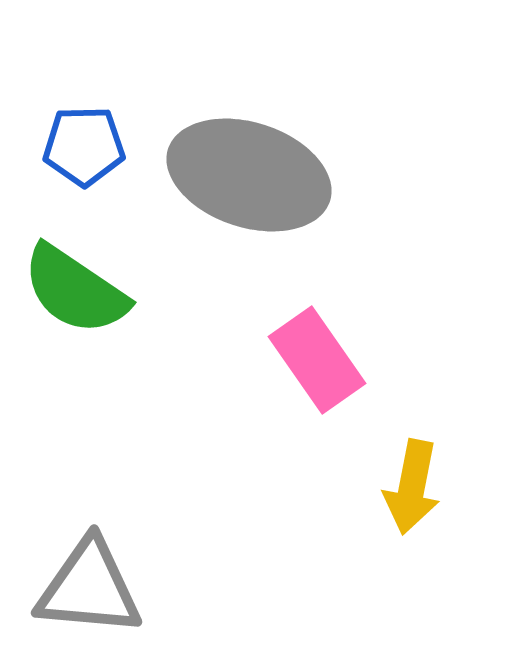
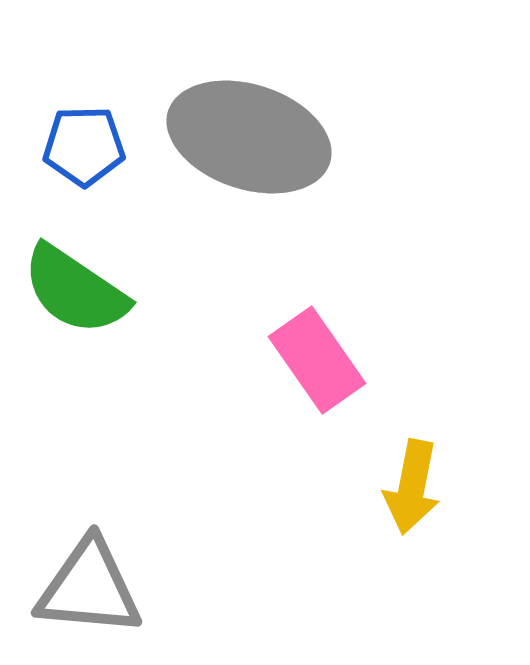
gray ellipse: moved 38 px up
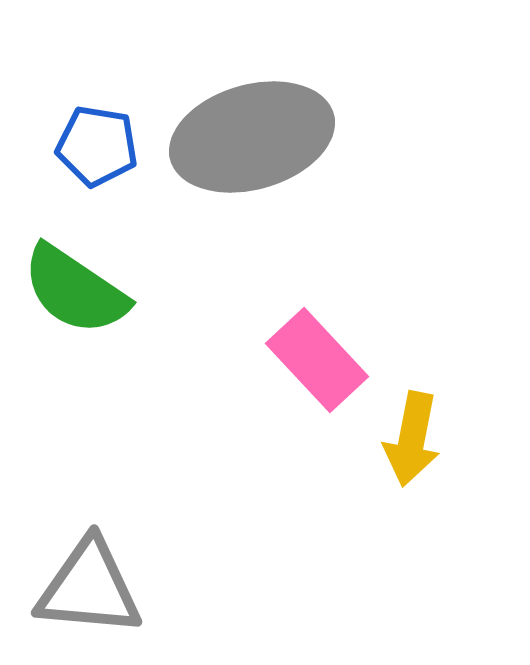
gray ellipse: moved 3 px right; rotated 34 degrees counterclockwise
blue pentagon: moved 13 px right; rotated 10 degrees clockwise
pink rectangle: rotated 8 degrees counterclockwise
yellow arrow: moved 48 px up
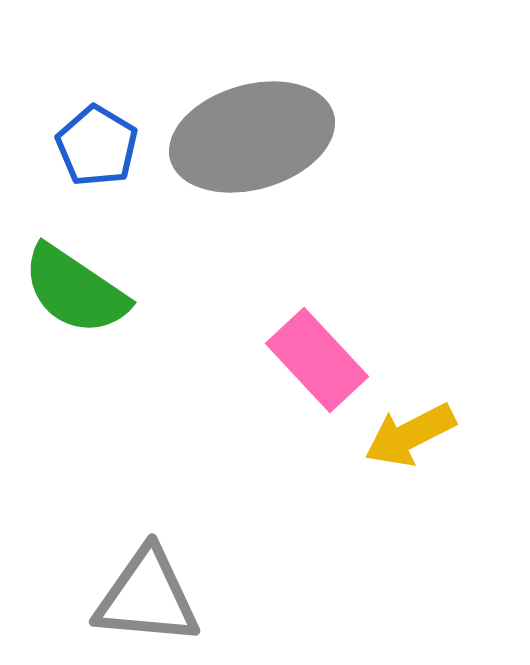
blue pentagon: rotated 22 degrees clockwise
yellow arrow: moved 2 px left, 4 px up; rotated 52 degrees clockwise
gray triangle: moved 58 px right, 9 px down
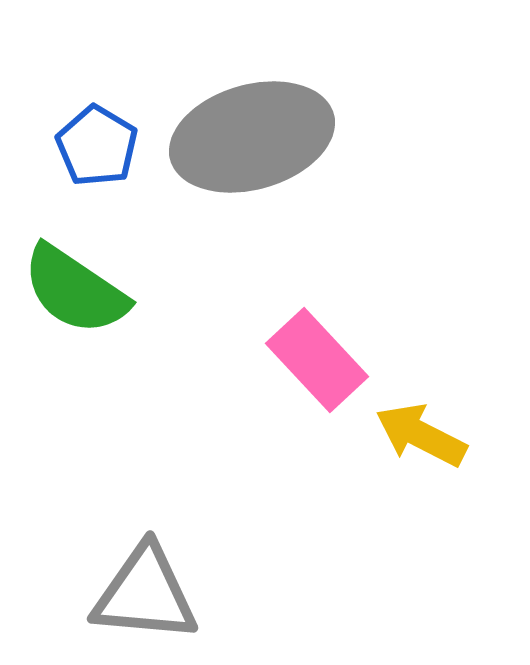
yellow arrow: moved 11 px right; rotated 54 degrees clockwise
gray triangle: moved 2 px left, 3 px up
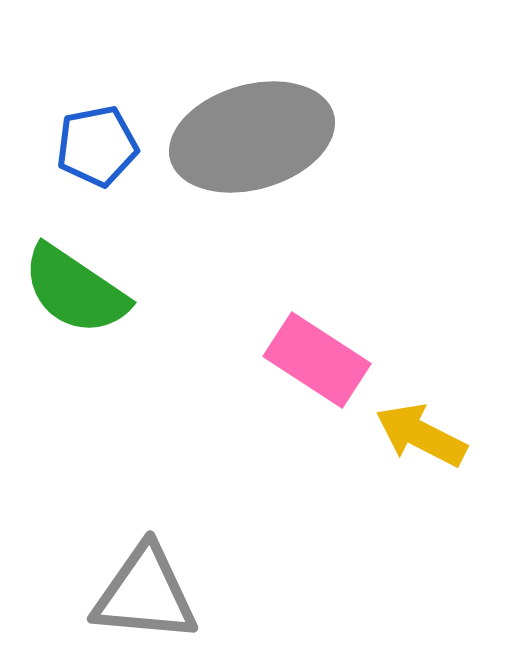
blue pentagon: rotated 30 degrees clockwise
pink rectangle: rotated 14 degrees counterclockwise
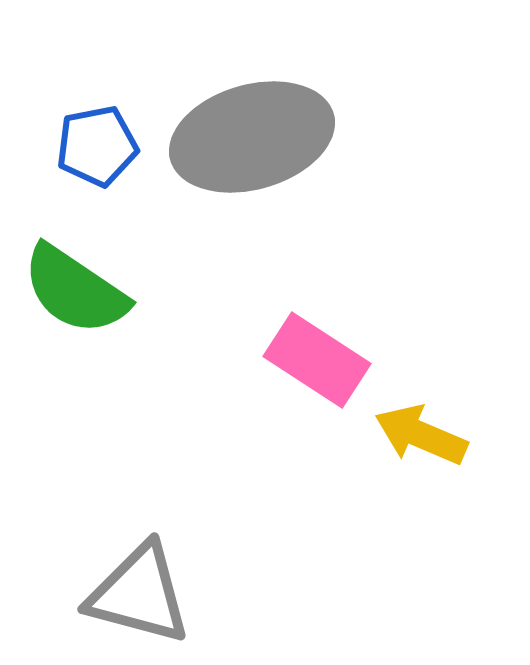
yellow arrow: rotated 4 degrees counterclockwise
gray triangle: moved 6 px left; rotated 10 degrees clockwise
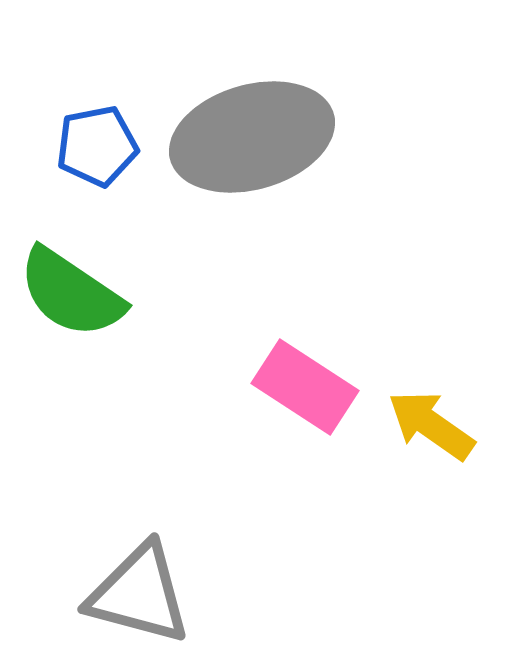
green semicircle: moved 4 px left, 3 px down
pink rectangle: moved 12 px left, 27 px down
yellow arrow: moved 10 px right, 10 px up; rotated 12 degrees clockwise
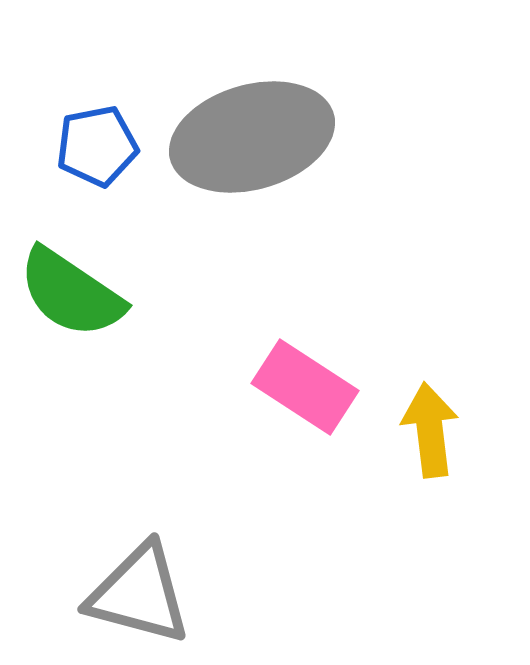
yellow arrow: moved 1 px left, 5 px down; rotated 48 degrees clockwise
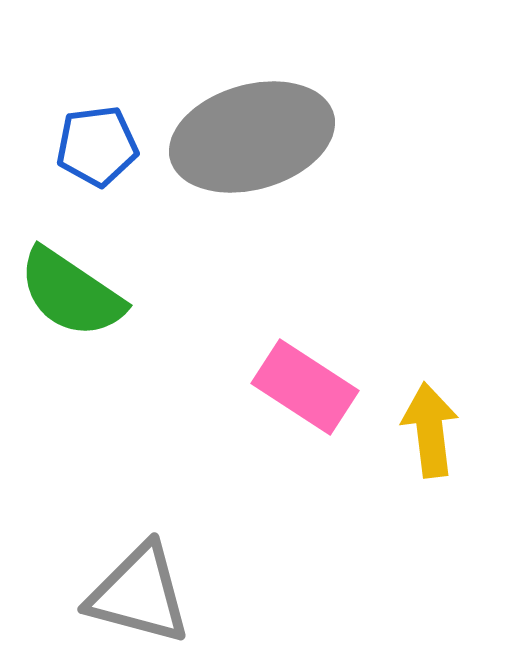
blue pentagon: rotated 4 degrees clockwise
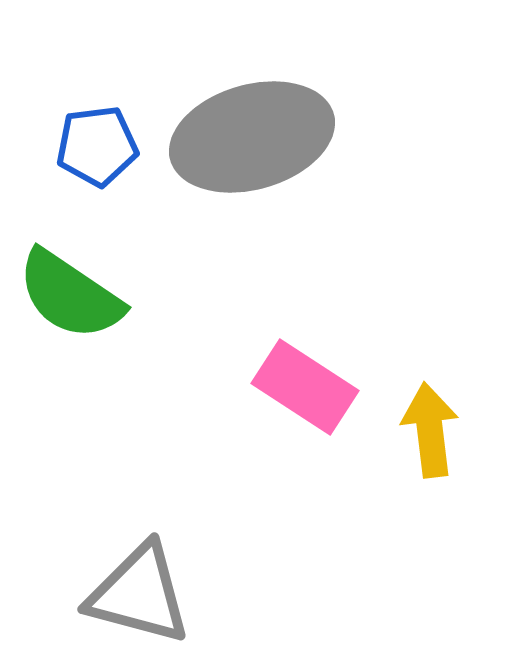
green semicircle: moved 1 px left, 2 px down
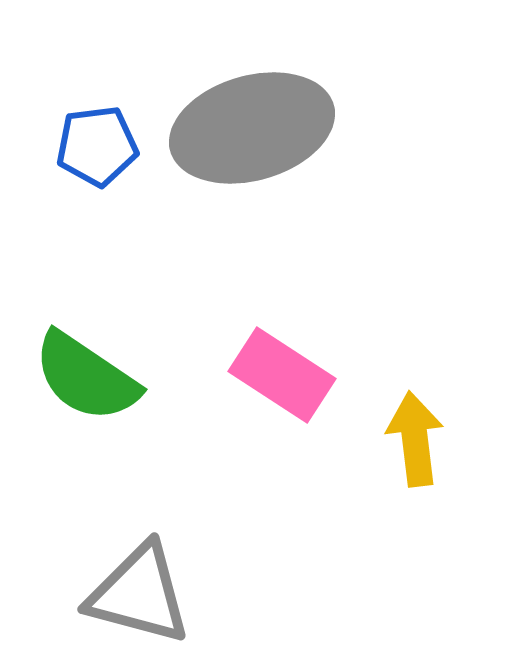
gray ellipse: moved 9 px up
green semicircle: moved 16 px right, 82 px down
pink rectangle: moved 23 px left, 12 px up
yellow arrow: moved 15 px left, 9 px down
